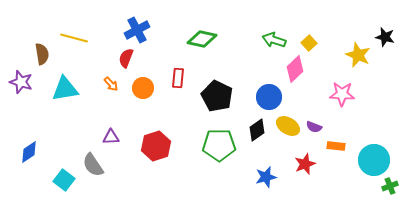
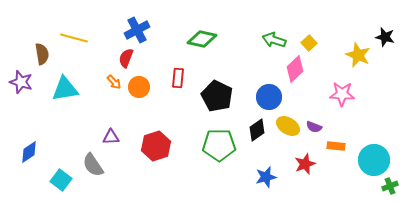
orange arrow: moved 3 px right, 2 px up
orange circle: moved 4 px left, 1 px up
cyan square: moved 3 px left
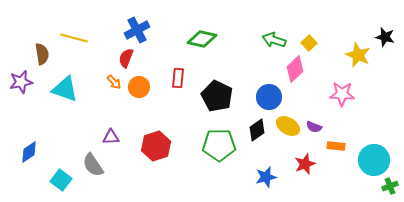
purple star: rotated 30 degrees counterclockwise
cyan triangle: rotated 28 degrees clockwise
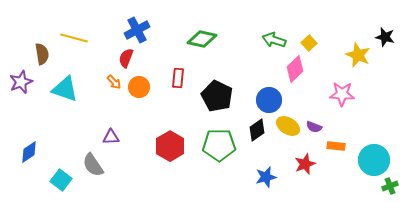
purple star: rotated 10 degrees counterclockwise
blue circle: moved 3 px down
red hexagon: moved 14 px right; rotated 12 degrees counterclockwise
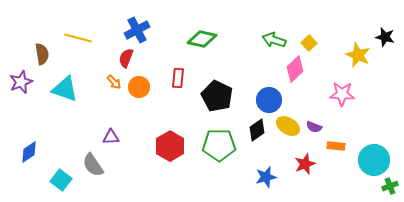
yellow line: moved 4 px right
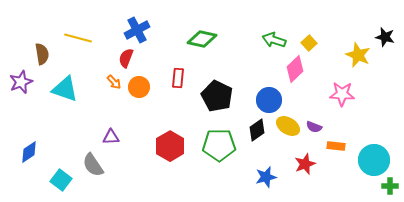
green cross: rotated 21 degrees clockwise
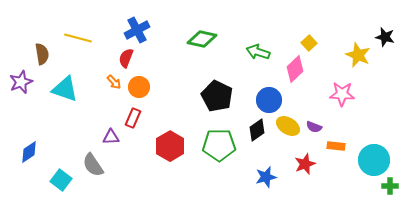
green arrow: moved 16 px left, 12 px down
red rectangle: moved 45 px left, 40 px down; rotated 18 degrees clockwise
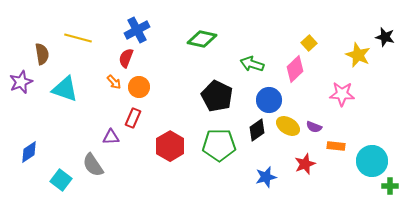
green arrow: moved 6 px left, 12 px down
cyan circle: moved 2 px left, 1 px down
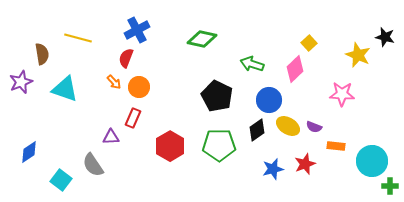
blue star: moved 7 px right, 8 px up
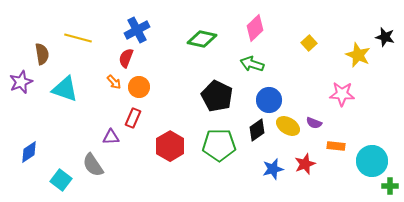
pink diamond: moved 40 px left, 41 px up
purple semicircle: moved 4 px up
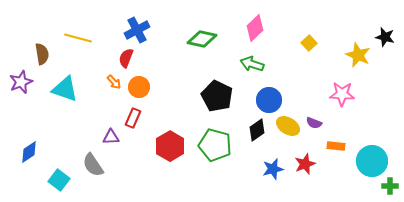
green pentagon: moved 4 px left; rotated 16 degrees clockwise
cyan square: moved 2 px left
